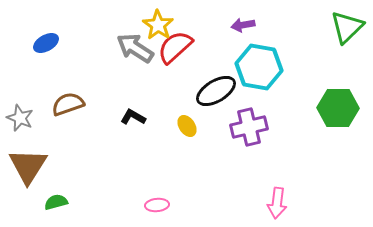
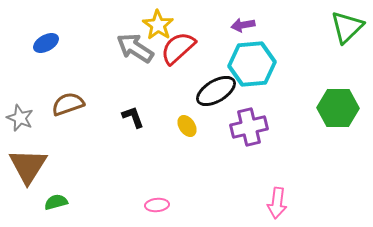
red semicircle: moved 3 px right, 1 px down
cyan hexagon: moved 7 px left, 3 px up; rotated 15 degrees counterclockwise
black L-shape: rotated 40 degrees clockwise
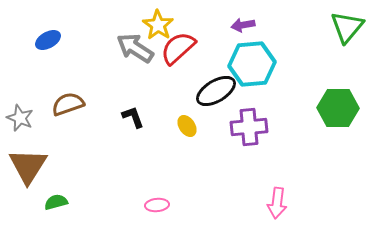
green triangle: rotated 6 degrees counterclockwise
blue ellipse: moved 2 px right, 3 px up
purple cross: rotated 9 degrees clockwise
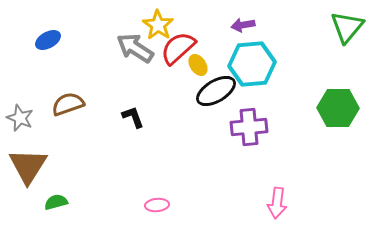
yellow ellipse: moved 11 px right, 61 px up
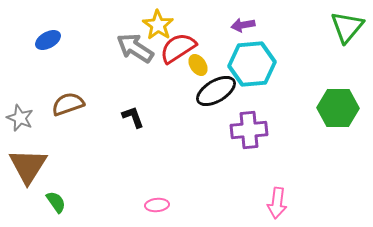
red semicircle: rotated 9 degrees clockwise
purple cross: moved 3 px down
green semicircle: rotated 70 degrees clockwise
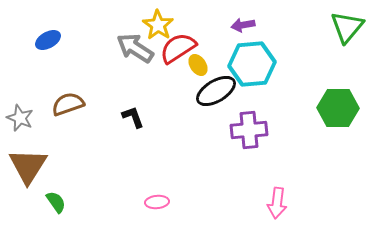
pink ellipse: moved 3 px up
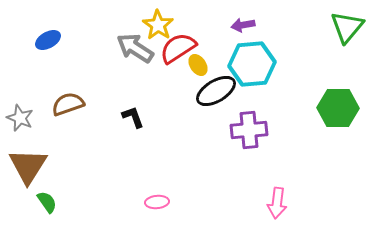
green semicircle: moved 9 px left
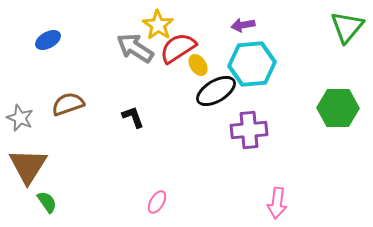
pink ellipse: rotated 55 degrees counterclockwise
